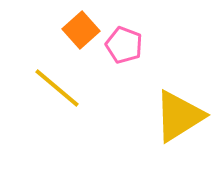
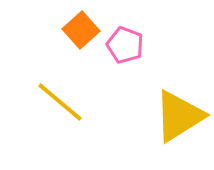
pink pentagon: moved 1 px right
yellow line: moved 3 px right, 14 px down
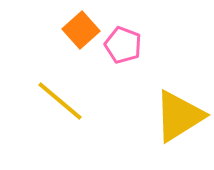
pink pentagon: moved 2 px left
yellow line: moved 1 px up
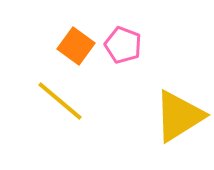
orange square: moved 5 px left, 16 px down; rotated 12 degrees counterclockwise
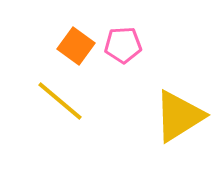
pink pentagon: rotated 24 degrees counterclockwise
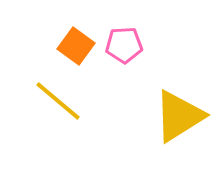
pink pentagon: moved 1 px right
yellow line: moved 2 px left
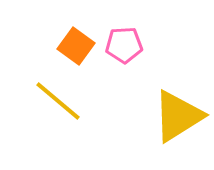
yellow triangle: moved 1 px left
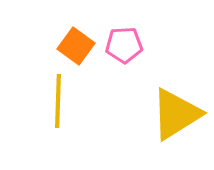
yellow line: rotated 52 degrees clockwise
yellow triangle: moved 2 px left, 2 px up
